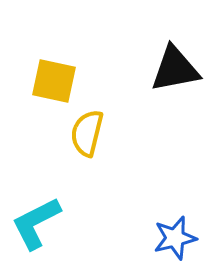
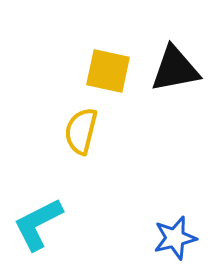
yellow square: moved 54 px right, 10 px up
yellow semicircle: moved 6 px left, 2 px up
cyan L-shape: moved 2 px right, 1 px down
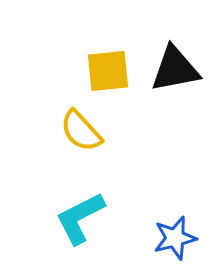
yellow square: rotated 18 degrees counterclockwise
yellow semicircle: rotated 57 degrees counterclockwise
cyan L-shape: moved 42 px right, 6 px up
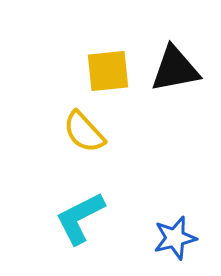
yellow semicircle: moved 3 px right, 1 px down
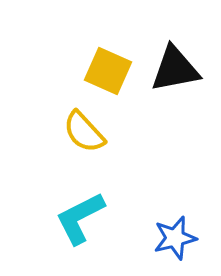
yellow square: rotated 30 degrees clockwise
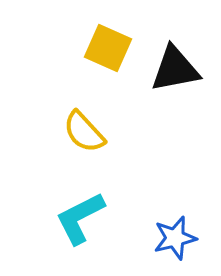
yellow square: moved 23 px up
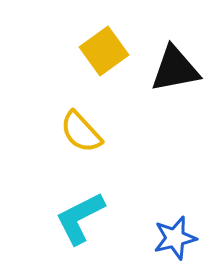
yellow square: moved 4 px left, 3 px down; rotated 30 degrees clockwise
yellow semicircle: moved 3 px left
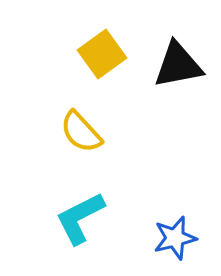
yellow square: moved 2 px left, 3 px down
black triangle: moved 3 px right, 4 px up
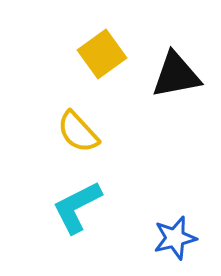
black triangle: moved 2 px left, 10 px down
yellow semicircle: moved 3 px left
cyan L-shape: moved 3 px left, 11 px up
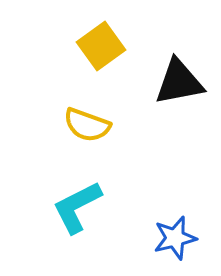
yellow square: moved 1 px left, 8 px up
black triangle: moved 3 px right, 7 px down
yellow semicircle: moved 9 px right, 7 px up; rotated 27 degrees counterclockwise
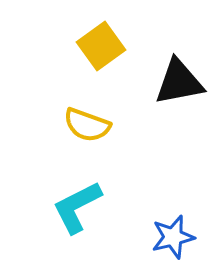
blue star: moved 2 px left, 1 px up
